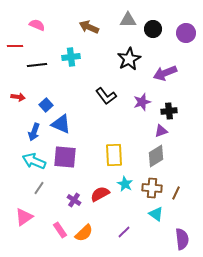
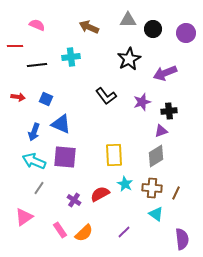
blue square: moved 6 px up; rotated 24 degrees counterclockwise
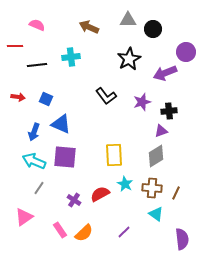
purple circle: moved 19 px down
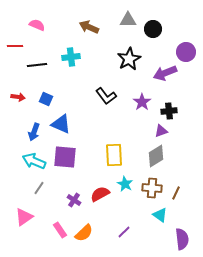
purple star: rotated 18 degrees counterclockwise
cyan triangle: moved 4 px right, 1 px down
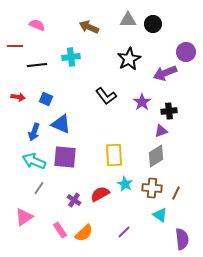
black circle: moved 5 px up
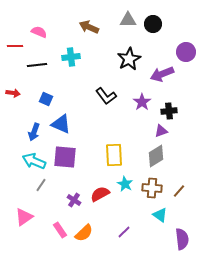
pink semicircle: moved 2 px right, 7 px down
purple arrow: moved 3 px left, 1 px down
red arrow: moved 5 px left, 4 px up
gray line: moved 2 px right, 3 px up
brown line: moved 3 px right, 2 px up; rotated 16 degrees clockwise
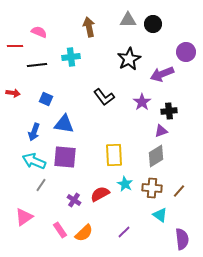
brown arrow: rotated 54 degrees clockwise
black L-shape: moved 2 px left, 1 px down
blue triangle: moved 3 px right; rotated 15 degrees counterclockwise
